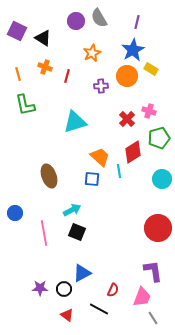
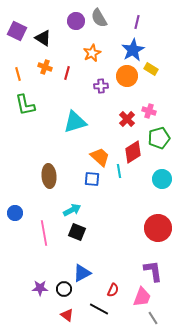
red line: moved 3 px up
brown ellipse: rotated 15 degrees clockwise
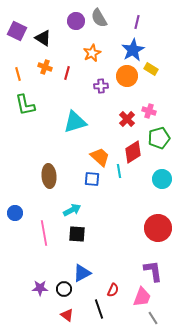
black square: moved 2 px down; rotated 18 degrees counterclockwise
black line: rotated 42 degrees clockwise
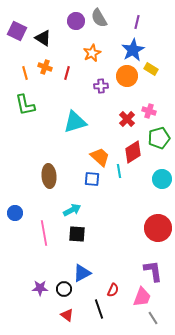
orange line: moved 7 px right, 1 px up
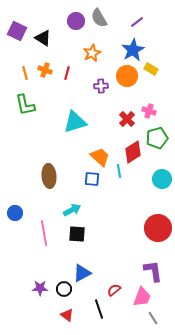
purple line: rotated 40 degrees clockwise
orange cross: moved 3 px down
green pentagon: moved 2 px left
red semicircle: moved 1 px right; rotated 152 degrees counterclockwise
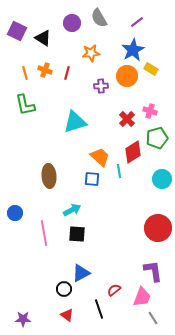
purple circle: moved 4 px left, 2 px down
orange star: moved 1 px left; rotated 18 degrees clockwise
pink cross: moved 1 px right
blue triangle: moved 1 px left
purple star: moved 17 px left, 31 px down
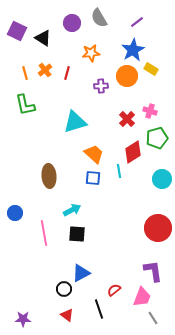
orange cross: rotated 32 degrees clockwise
orange trapezoid: moved 6 px left, 3 px up
blue square: moved 1 px right, 1 px up
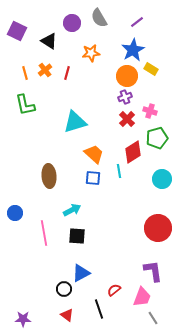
black triangle: moved 6 px right, 3 px down
purple cross: moved 24 px right, 11 px down; rotated 16 degrees counterclockwise
black square: moved 2 px down
